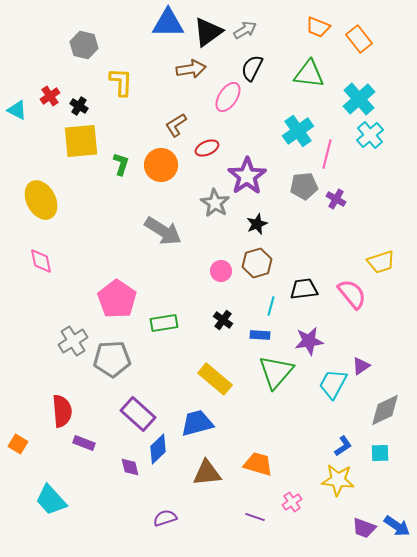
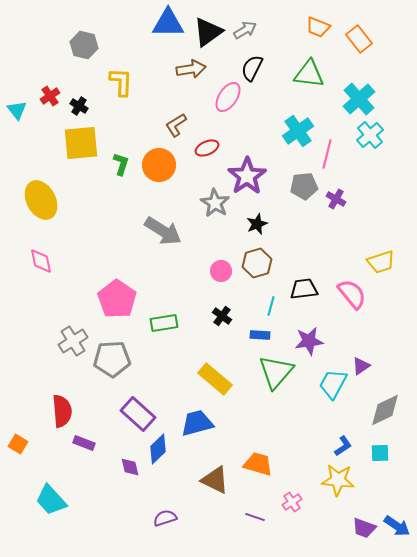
cyan triangle at (17, 110): rotated 25 degrees clockwise
yellow square at (81, 141): moved 2 px down
orange circle at (161, 165): moved 2 px left
black cross at (223, 320): moved 1 px left, 4 px up
brown triangle at (207, 473): moved 8 px right, 7 px down; rotated 32 degrees clockwise
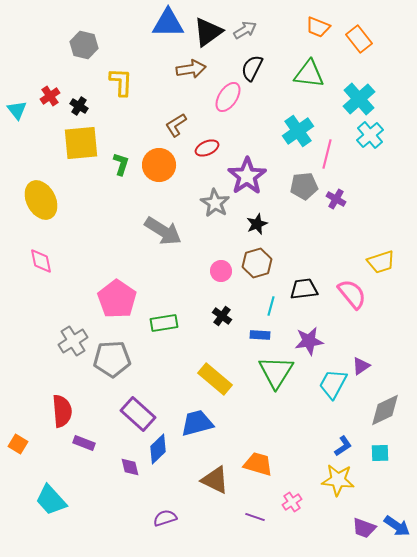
green triangle at (276, 372): rotated 9 degrees counterclockwise
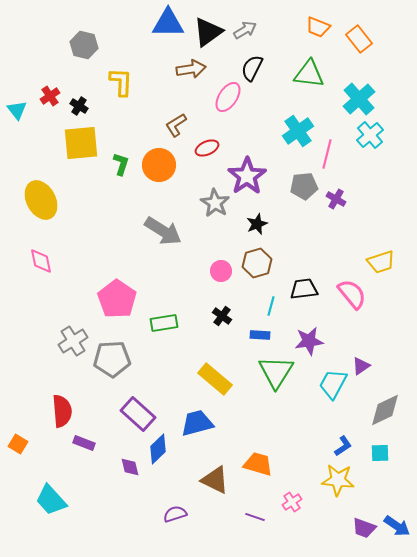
purple semicircle at (165, 518): moved 10 px right, 4 px up
